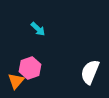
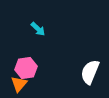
pink hexagon: moved 4 px left; rotated 10 degrees clockwise
orange triangle: moved 3 px right, 3 px down
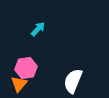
cyan arrow: rotated 91 degrees counterclockwise
white semicircle: moved 17 px left, 9 px down
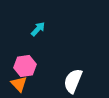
pink hexagon: moved 1 px left, 2 px up
orange triangle: rotated 24 degrees counterclockwise
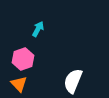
cyan arrow: rotated 14 degrees counterclockwise
pink hexagon: moved 2 px left, 7 px up; rotated 10 degrees counterclockwise
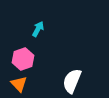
white semicircle: moved 1 px left
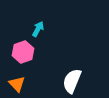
pink hexagon: moved 7 px up
orange triangle: moved 2 px left
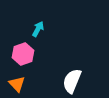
pink hexagon: moved 2 px down
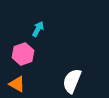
orange triangle: rotated 18 degrees counterclockwise
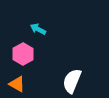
cyan arrow: rotated 91 degrees counterclockwise
pink hexagon: rotated 10 degrees counterclockwise
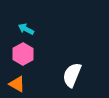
cyan arrow: moved 12 px left
white semicircle: moved 6 px up
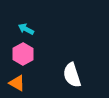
white semicircle: rotated 40 degrees counterclockwise
orange triangle: moved 1 px up
